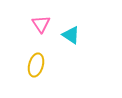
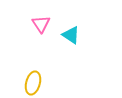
yellow ellipse: moved 3 px left, 18 px down
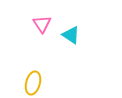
pink triangle: moved 1 px right
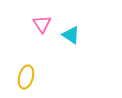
yellow ellipse: moved 7 px left, 6 px up
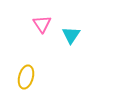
cyan triangle: rotated 30 degrees clockwise
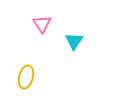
cyan triangle: moved 3 px right, 6 px down
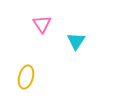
cyan triangle: moved 2 px right
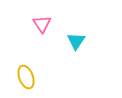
yellow ellipse: rotated 35 degrees counterclockwise
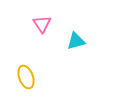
cyan triangle: rotated 42 degrees clockwise
